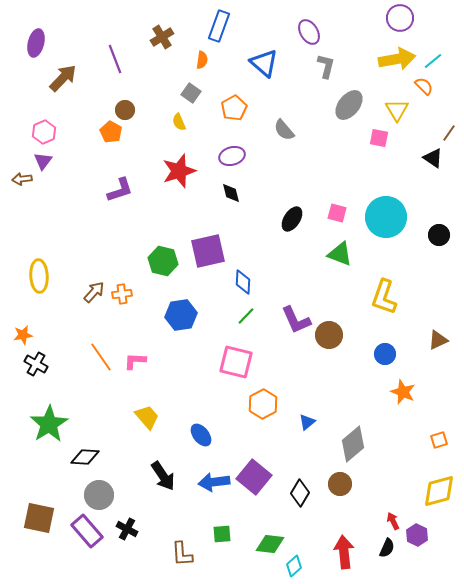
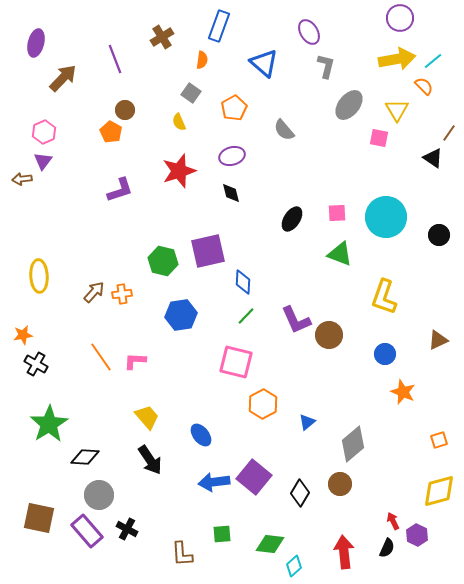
pink square at (337, 213): rotated 18 degrees counterclockwise
black arrow at (163, 476): moved 13 px left, 16 px up
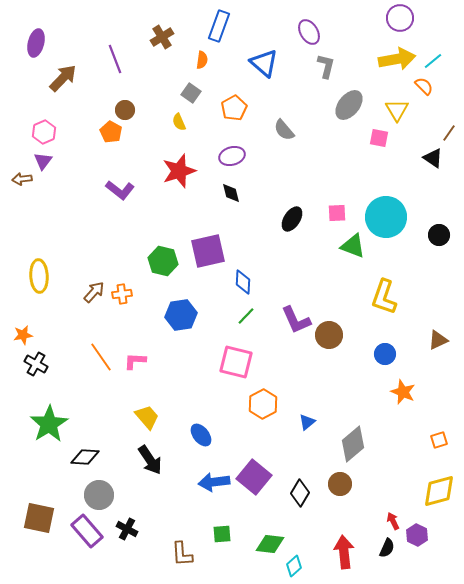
purple L-shape at (120, 190): rotated 56 degrees clockwise
green triangle at (340, 254): moved 13 px right, 8 px up
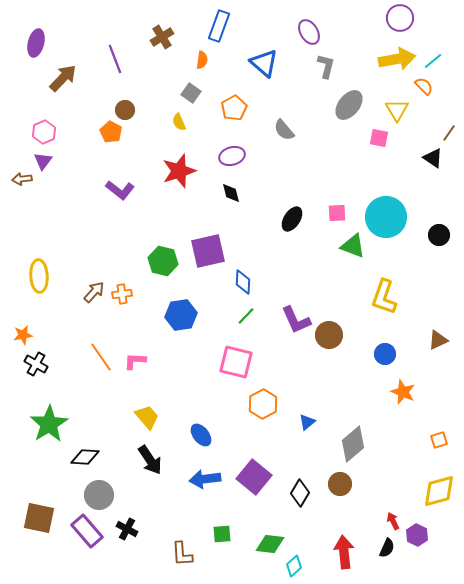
blue arrow at (214, 482): moved 9 px left, 3 px up
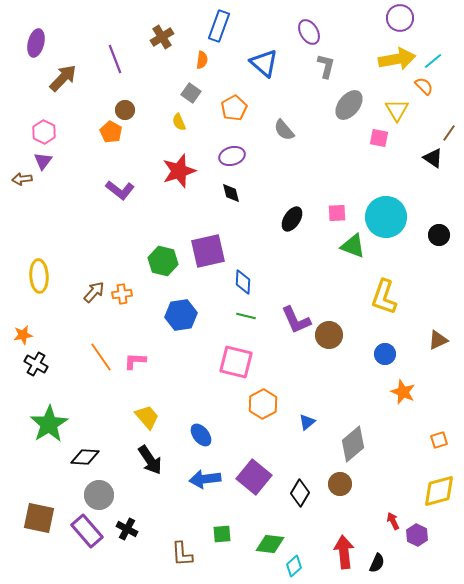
pink hexagon at (44, 132): rotated 10 degrees counterclockwise
green line at (246, 316): rotated 60 degrees clockwise
black semicircle at (387, 548): moved 10 px left, 15 px down
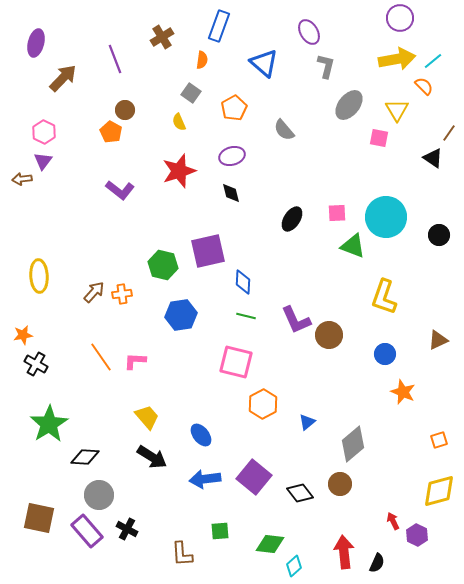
green hexagon at (163, 261): moved 4 px down
black arrow at (150, 460): moved 2 px right, 3 px up; rotated 24 degrees counterclockwise
black diamond at (300, 493): rotated 68 degrees counterclockwise
green square at (222, 534): moved 2 px left, 3 px up
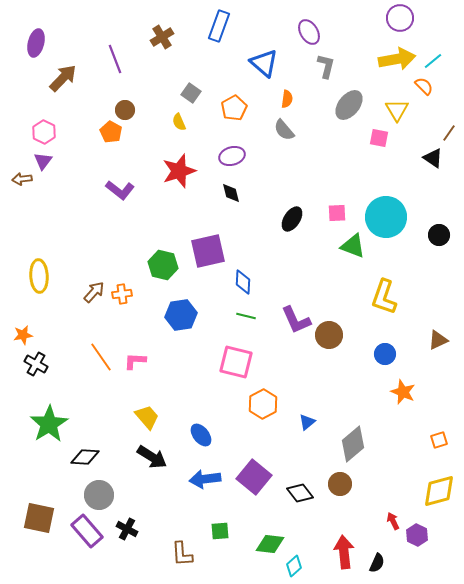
orange semicircle at (202, 60): moved 85 px right, 39 px down
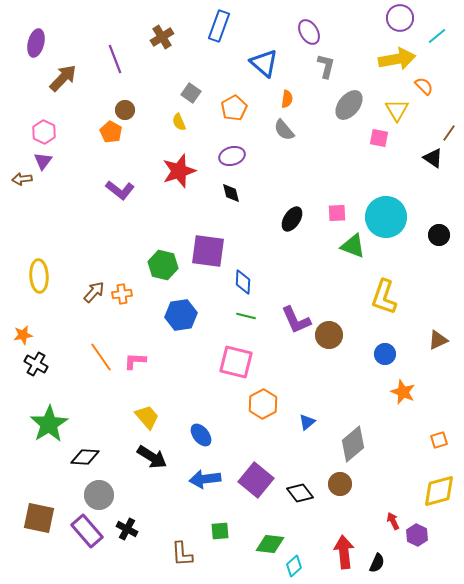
cyan line at (433, 61): moved 4 px right, 25 px up
purple square at (208, 251): rotated 21 degrees clockwise
purple square at (254, 477): moved 2 px right, 3 px down
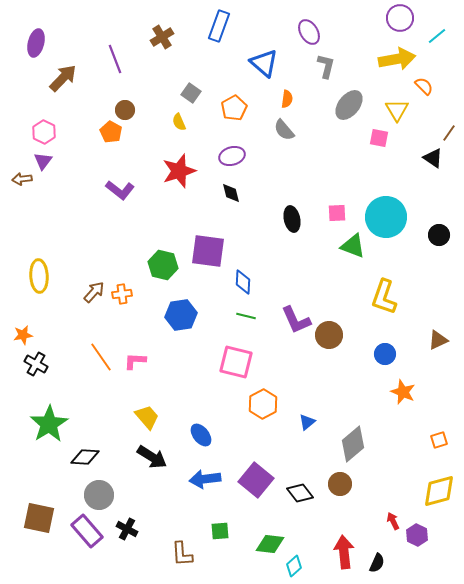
black ellipse at (292, 219): rotated 45 degrees counterclockwise
